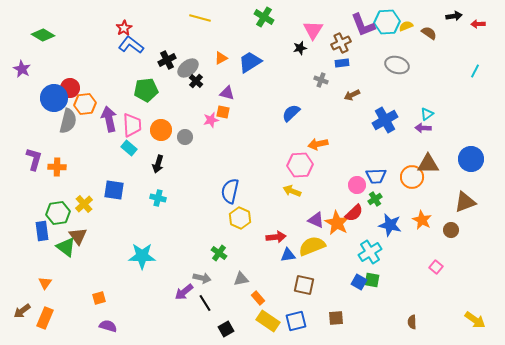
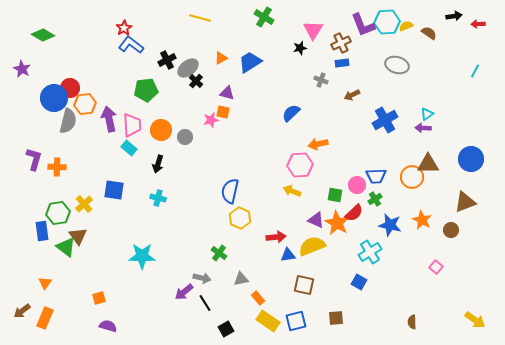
green square at (372, 280): moved 37 px left, 85 px up
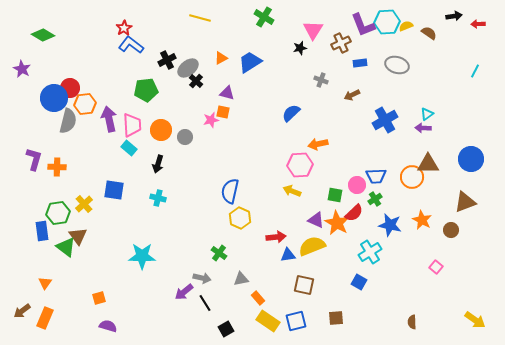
blue rectangle at (342, 63): moved 18 px right
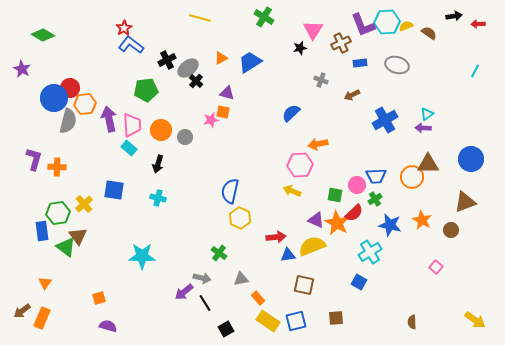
orange rectangle at (45, 318): moved 3 px left
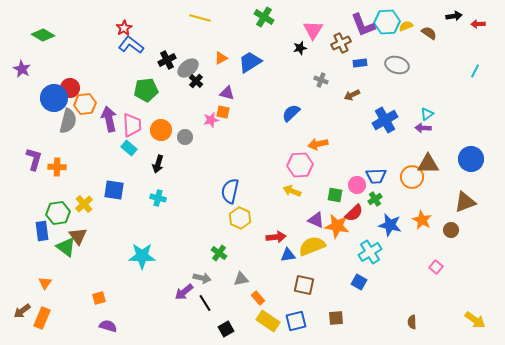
orange star at (337, 223): moved 3 px down; rotated 20 degrees counterclockwise
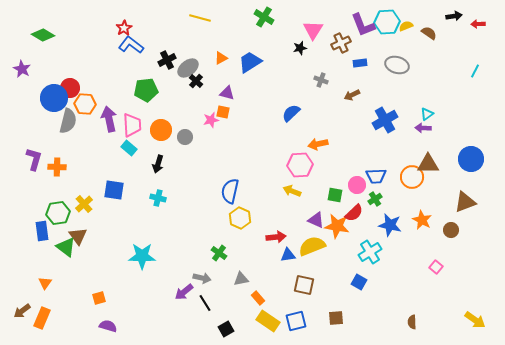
orange hexagon at (85, 104): rotated 10 degrees clockwise
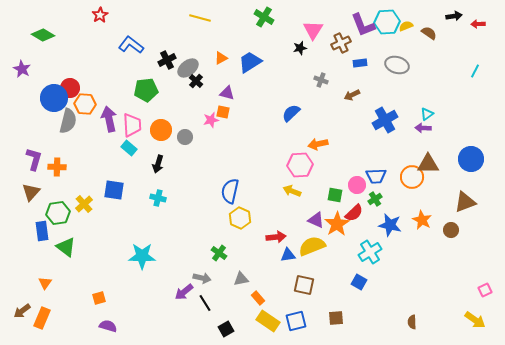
red star at (124, 28): moved 24 px left, 13 px up
orange star at (337, 226): moved 2 px up; rotated 30 degrees clockwise
brown triangle at (78, 236): moved 47 px left, 44 px up; rotated 18 degrees clockwise
pink square at (436, 267): moved 49 px right, 23 px down; rotated 24 degrees clockwise
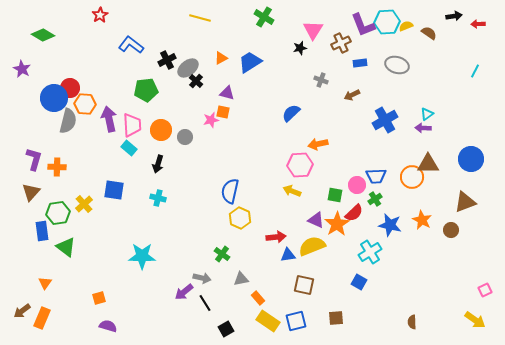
green cross at (219, 253): moved 3 px right, 1 px down
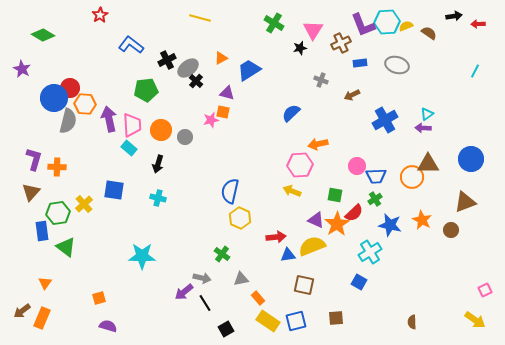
green cross at (264, 17): moved 10 px right, 6 px down
blue trapezoid at (250, 62): moved 1 px left, 8 px down
pink circle at (357, 185): moved 19 px up
